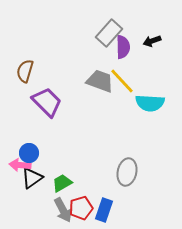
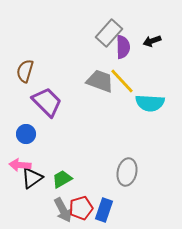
blue circle: moved 3 px left, 19 px up
green trapezoid: moved 4 px up
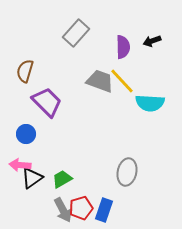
gray rectangle: moved 33 px left
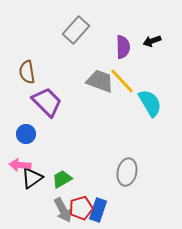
gray rectangle: moved 3 px up
brown semicircle: moved 2 px right, 1 px down; rotated 25 degrees counterclockwise
cyan semicircle: rotated 124 degrees counterclockwise
blue rectangle: moved 6 px left
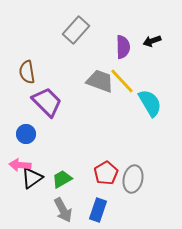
gray ellipse: moved 6 px right, 7 px down
red pentagon: moved 25 px right, 35 px up; rotated 15 degrees counterclockwise
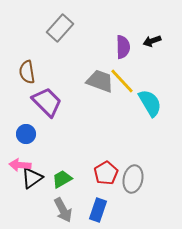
gray rectangle: moved 16 px left, 2 px up
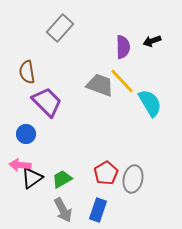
gray trapezoid: moved 4 px down
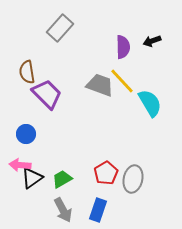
purple trapezoid: moved 8 px up
